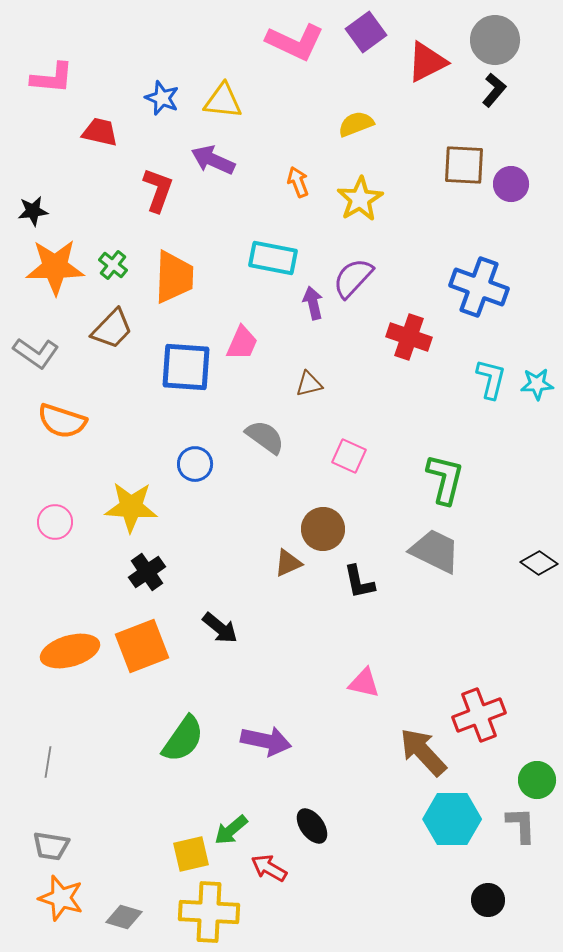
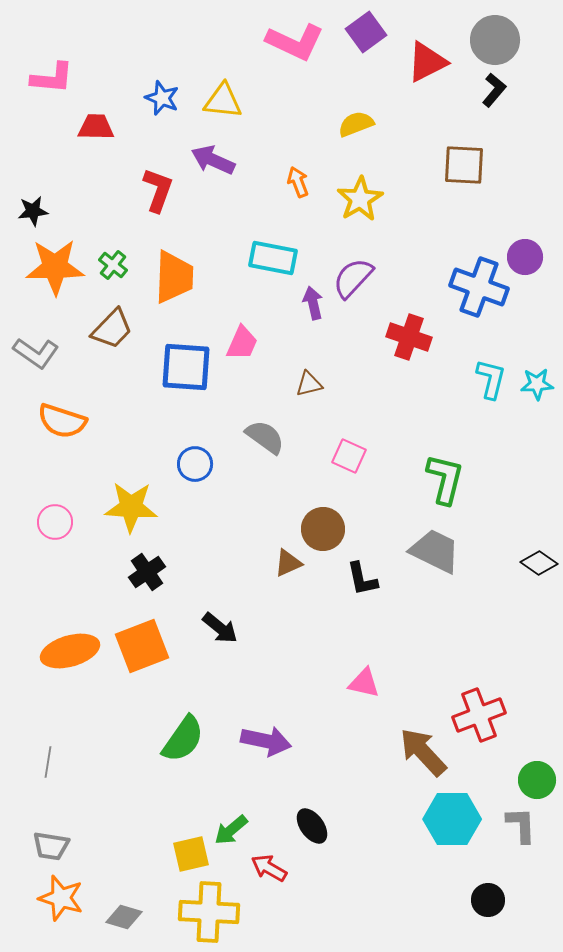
red trapezoid at (100, 132): moved 4 px left, 5 px up; rotated 12 degrees counterclockwise
purple circle at (511, 184): moved 14 px right, 73 px down
black L-shape at (359, 582): moved 3 px right, 3 px up
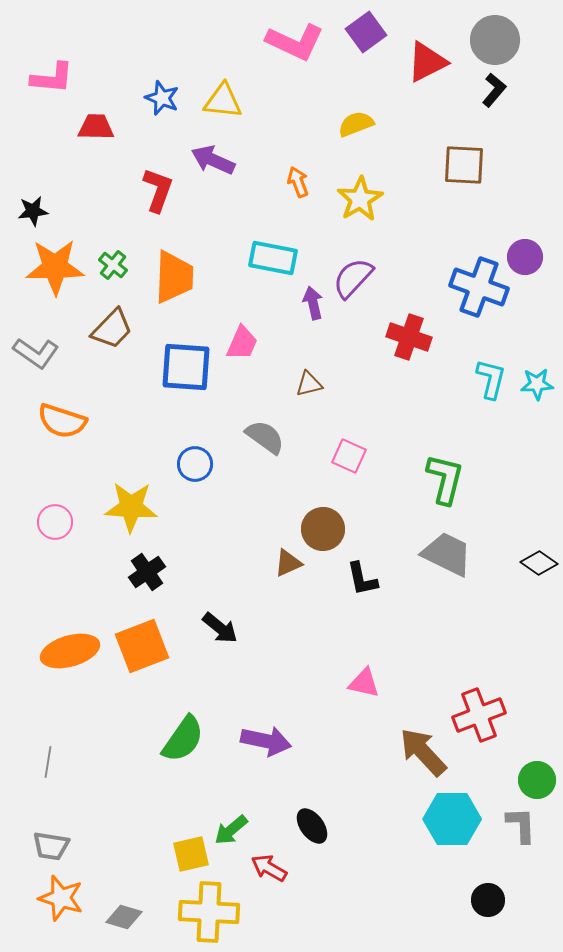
gray trapezoid at (435, 551): moved 12 px right, 3 px down
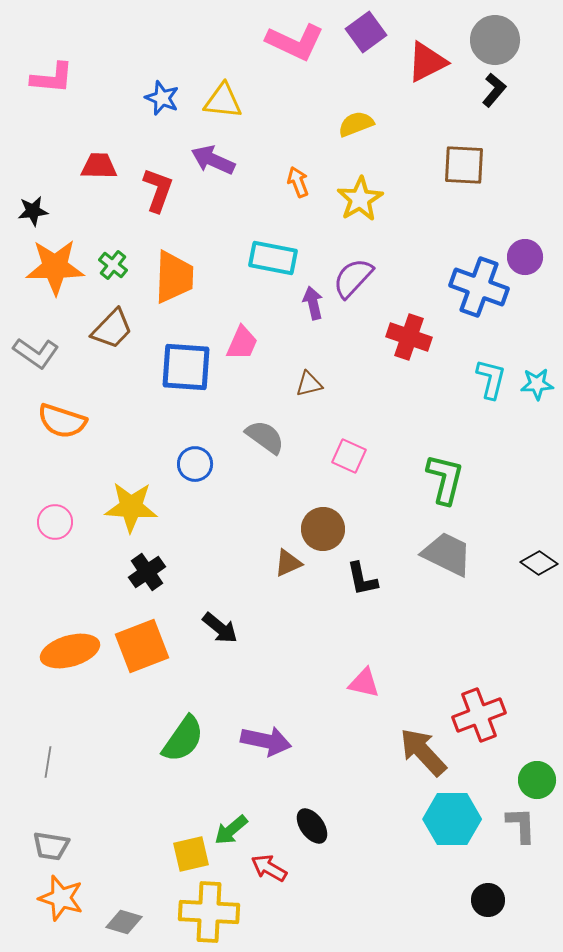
red trapezoid at (96, 127): moved 3 px right, 39 px down
gray diamond at (124, 917): moved 5 px down
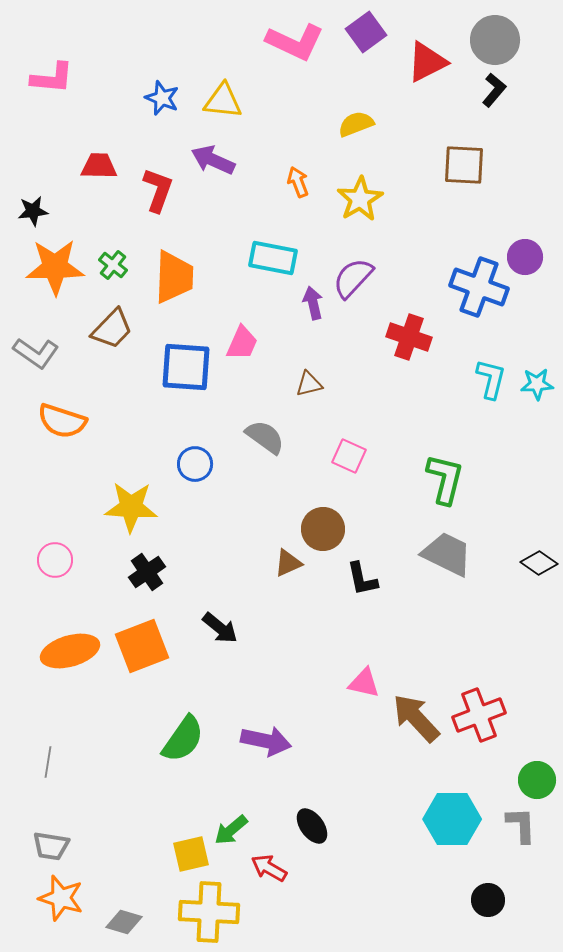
pink circle at (55, 522): moved 38 px down
brown arrow at (423, 752): moved 7 px left, 34 px up
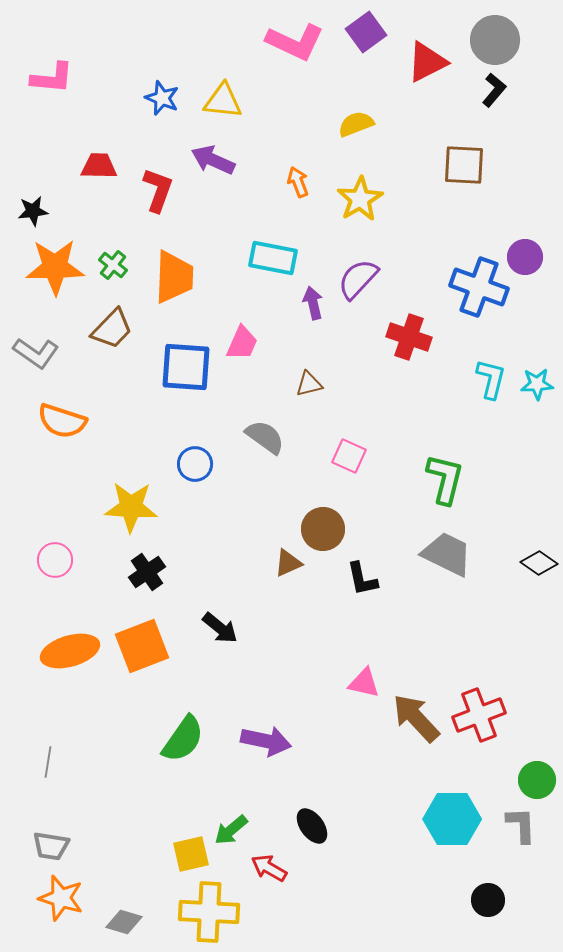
purple semicircle at (353, 278): moved 5 px right, 1 px down
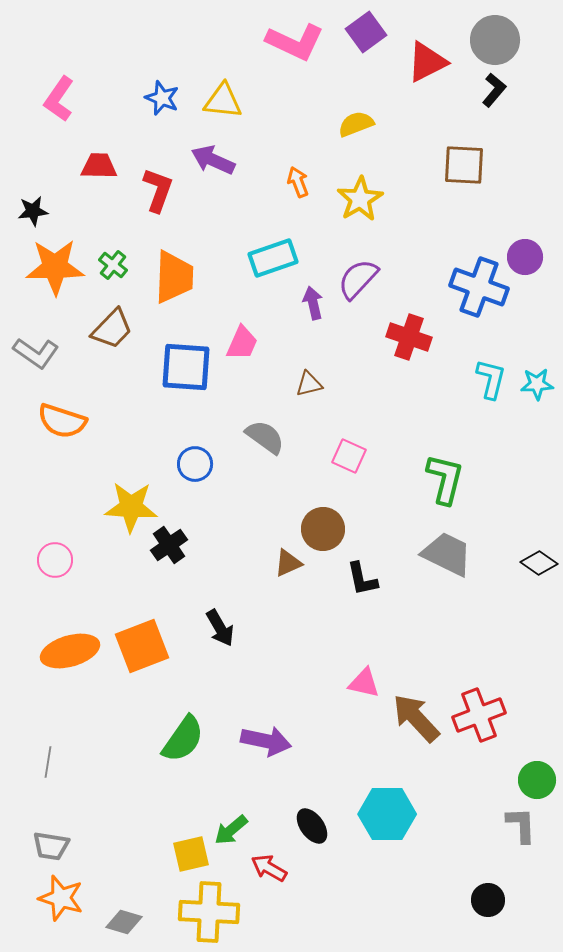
pink L-shape at (52, 78): moved 7 px right, 21 px down; rotated 120 degrees clockwise
cyan rectangle at (273, 258): rotated 30 degrees counterclockwise
black cross at (147, 572): moved 22 px right, 27 px up
black arrow at (220, 628): rotated 21 degrees clockwise
cyan hexagon at (452, 819): moved 65 px left, 5 px up
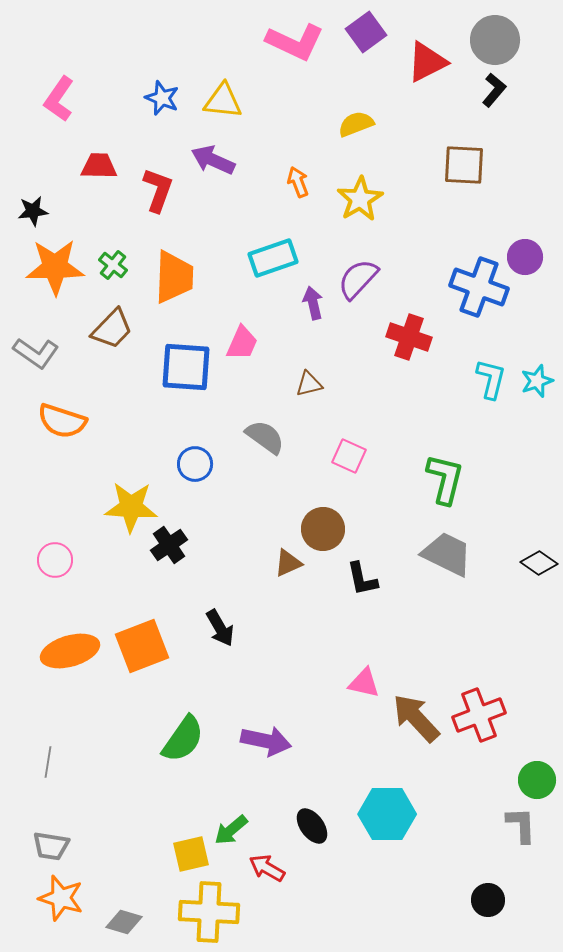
cyan star at (537, 384): moved 3 px up; rotated 16 degrees counterclockwise
red arrow at (269, 868): moved 2 px left
